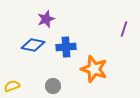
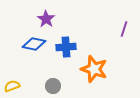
purple star: rotated 18 degrees counterclockwise
blue diamond: moved 1 px right, 1 px up
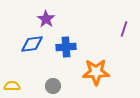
blue diamond: moved 2 px left; rotated 20 degrees counterclockwise
orange star: moved 2 px right, 3 px down; rotated 20 degrees counterclockwise
yellow semicircle: rotated 21 degrees clockwise
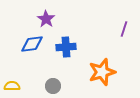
orange star: moved 6 px right; rotated 16 degrees counterclockwise
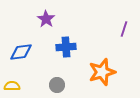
blue diamond: moved 11 px left, 8 px down
gray circle: moved 4 px right, 1 px up
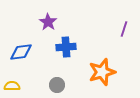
purple star: moved 2 px right, 3 px down
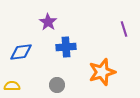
purple line: rotated 35 degrees counterclockwise
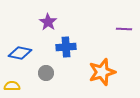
purple line: rotated 70 degrees counterclockwise
blue diamond: moved 1 px left, 1 px down; rotated 20 degrees clockwise
gray circle: moved 11 px left, 12 px up
